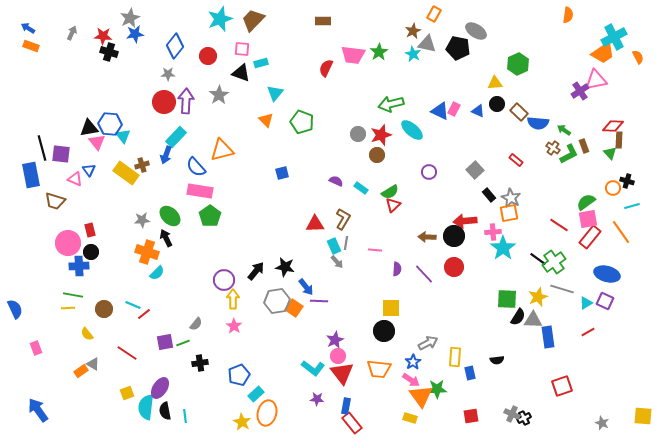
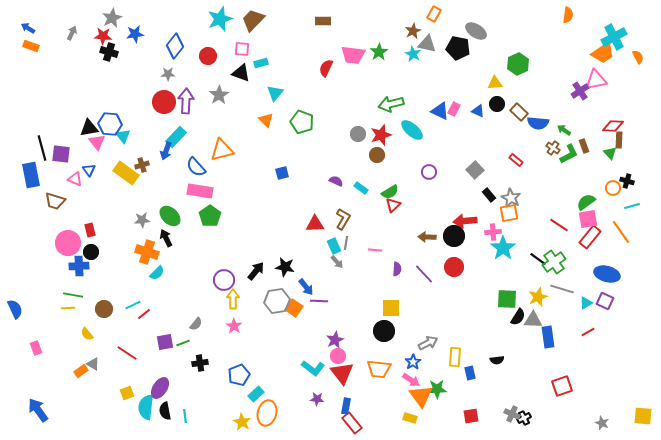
gray star at (130, 18): moved 18 px left
blue arrow at (166, 155): moved 4 px up
cyan line at (133, 305): rotated 49 degrees counterclockwise
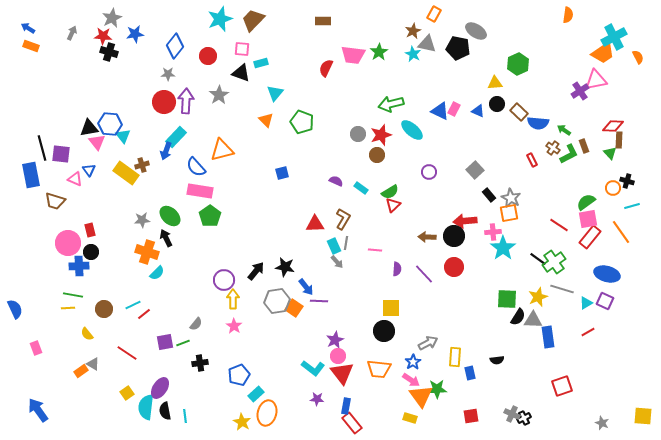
red rectangle at (516, 160): moved 16 px right; rotated 24 degrees clockwise
yellow square at (127, 393): rotated 16 degrees counterclockwise
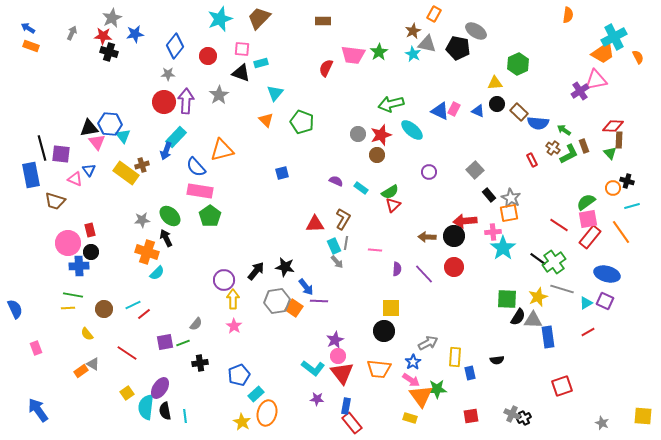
brown trapezoid at (253, 20): moved 6 px right, 2 px up
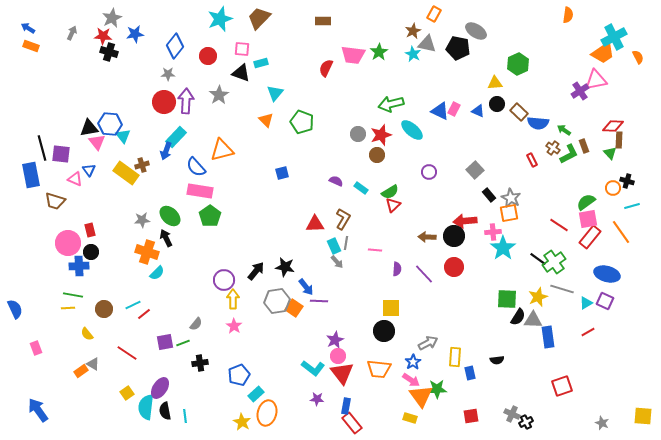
black cross at (524, 418): moved 2 px right, 4 px down
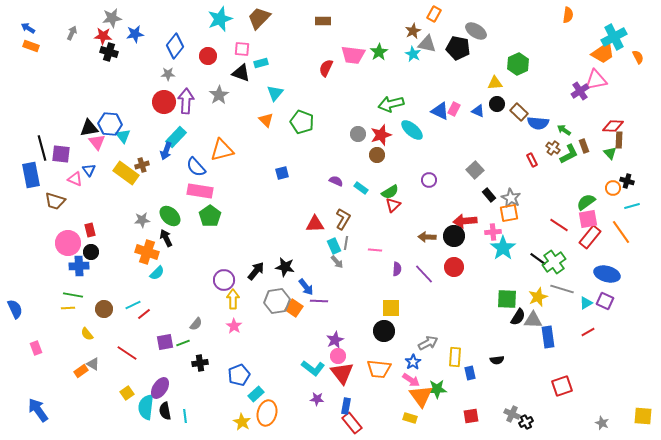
gray star at (112, 18): rotated 18 degrees clockwise
purple circle at (429, 172): moved 8 px down
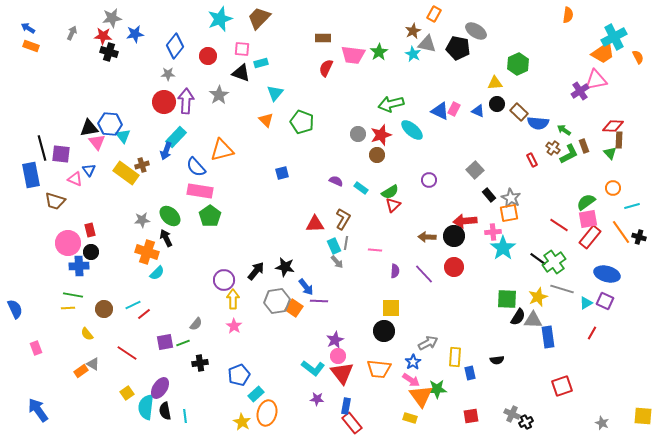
brown rectangle at (323, 21): moved 17 px down
black cross at (627, 181): moved 12 px right, 56 px down
purple semicircle at (397, 269): moved 2 px left, 2 px down
red line at (588, 332): moved 4 px right, 1 px down; rotated 32 degrees counterclockwise
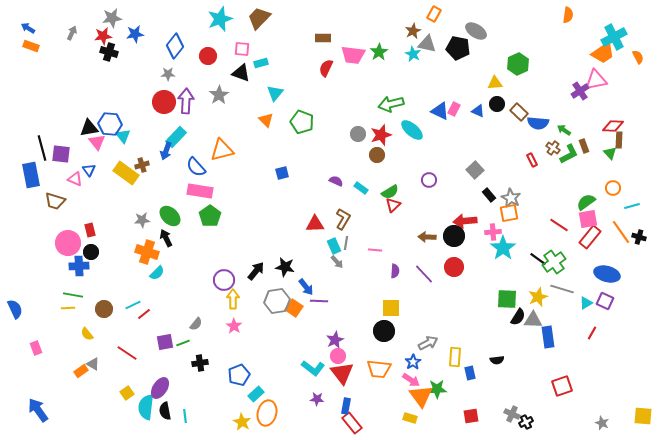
red star at (103, 36): rotated 12 degrees counterclockwise
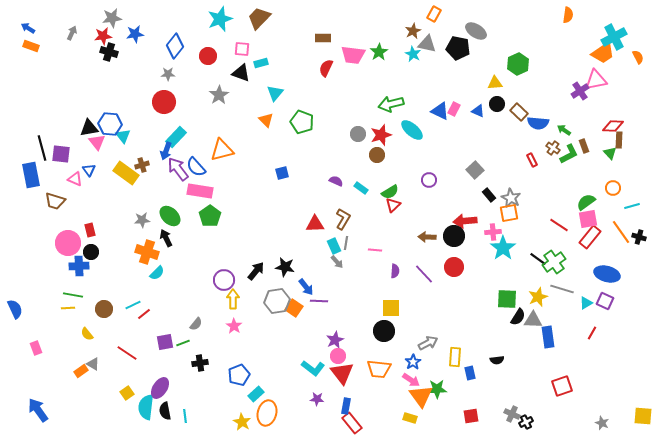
purple arrow at (186, 101): moved 8 px left, 68 px down; rotated 40 degrees counterclockwise
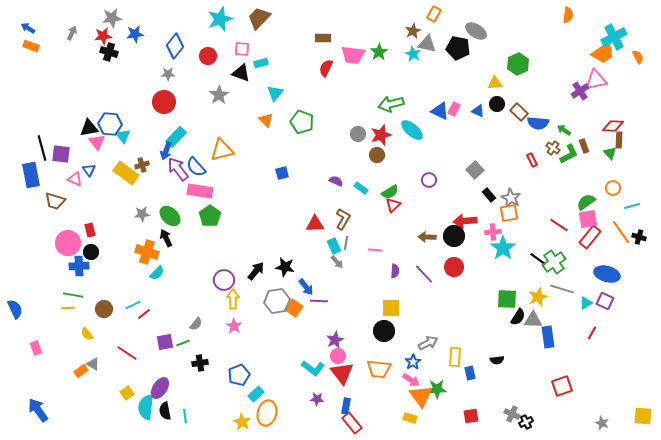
gray star at (142, 220): moved 6 px up
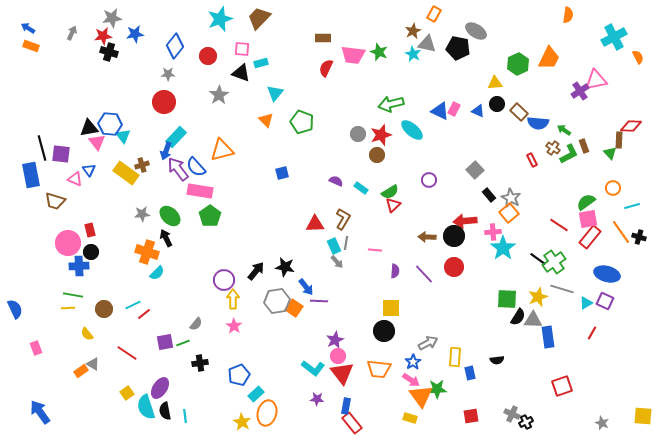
green star at (379, 52): rotated 18 degrees counterclockwise
orange trapezoid at (603, 53): moved 54 px left, 5 px down; rotated 30 degrees counterclockwise
red diamond at (613, 126): moved 18 px right
orange square at (509, 213): rotated 30 degrees counterclockwise
cyan semicircle at (146, 407): rotated 25 degrees counterclockwise
blue arrow at (38, 410): moved 2 px right, 2 px down
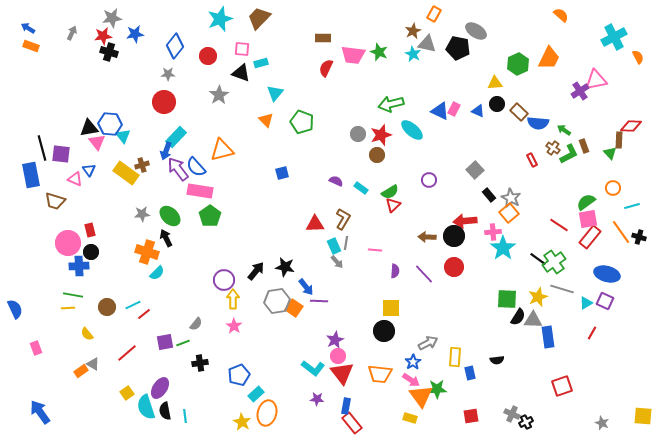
orange semicircle at (568, 15): moved 7 px left; rotated 56 degrees counterclockwise
brown circle at (104, 309): moved 3 px right, 2 px up
red line at (127, 353): rotated 75 degrees counterclockwise
orange trapezoid at (379, 369): moved 1 px right, 5 px down
